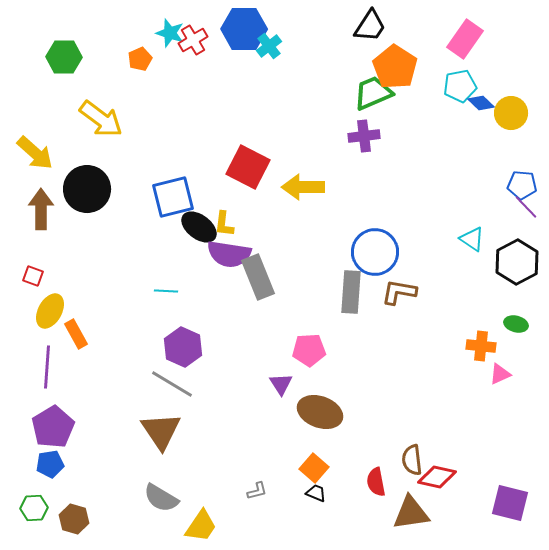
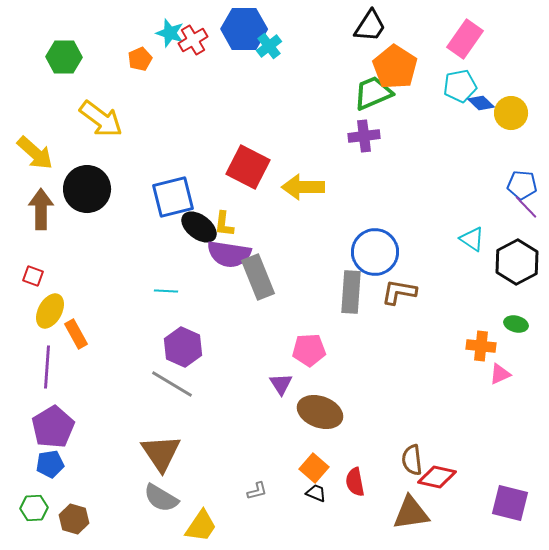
brown triangle at (161, 431): moved 22 px down
red semicircle at (376, 482): moved 21 px left
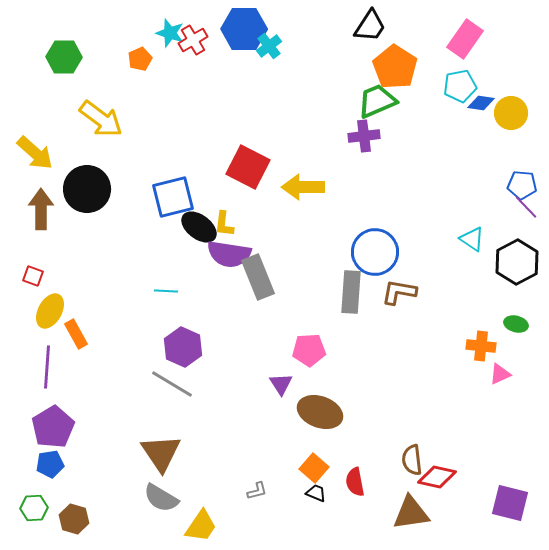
green trapezoid at (373, 93): moved 4 px right, 8 px down
blue diamond at (481, 103): rotated 36 degrees counterclockwise
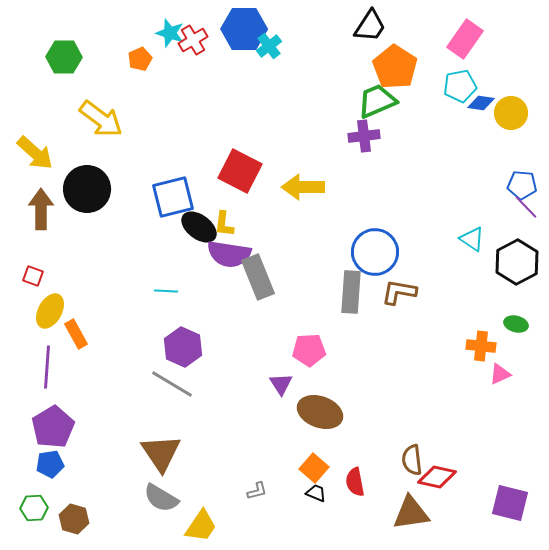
red square at (248, 167): moved 8 px left, 4 px down
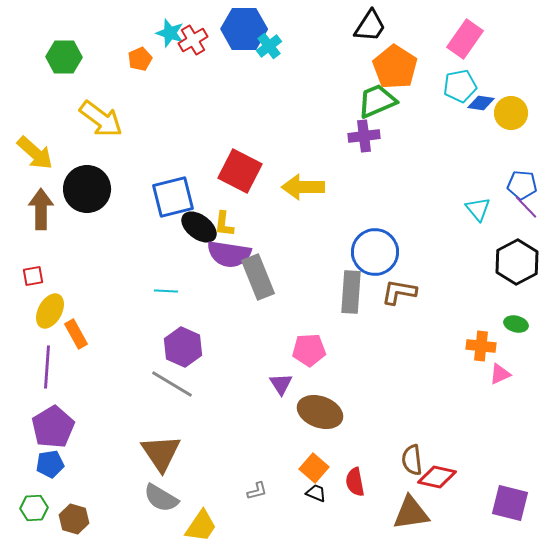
cyan triangle at (472, 239): moved 6 px right, 30 px up; rotated 16 degrees clockwise
red square at (33, 276): rotated 30 degrees counterclockwise
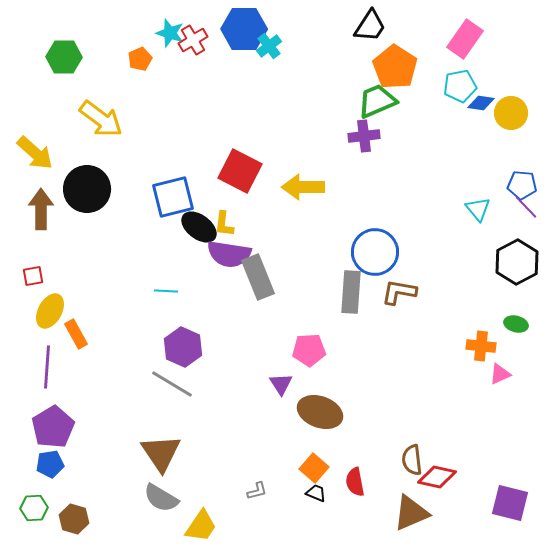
brown triangle at (411, 513): rotated 15 degrees counterclockwise
